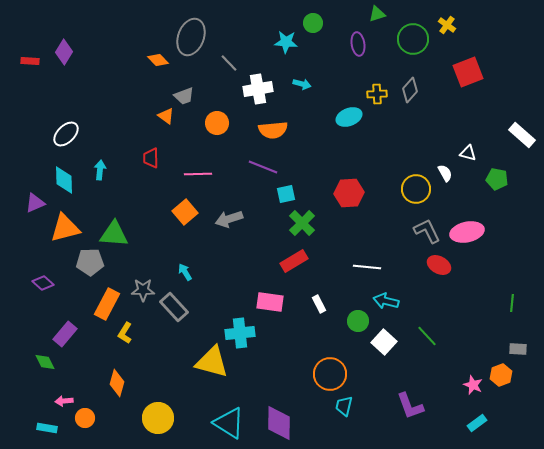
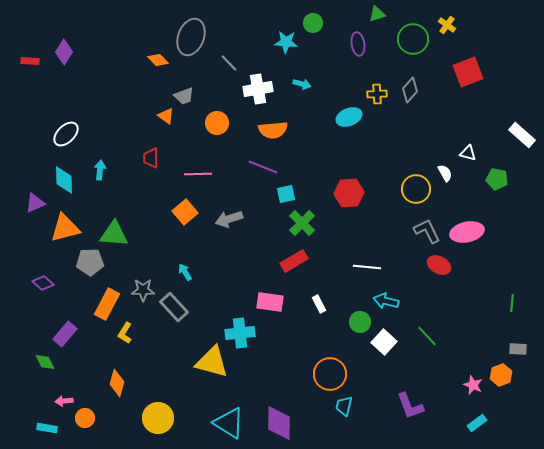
green circle at (358, 321): moved 2 px right, 1 px down
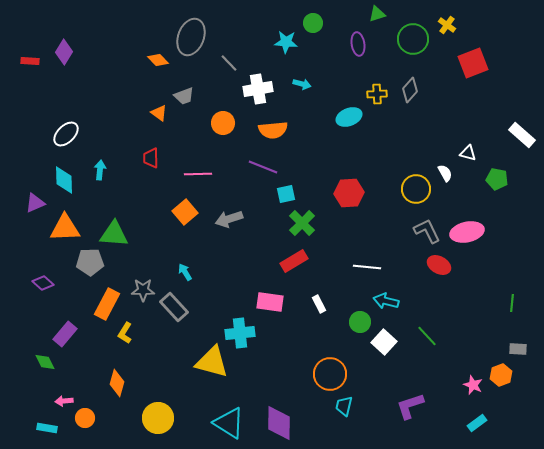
red square at (468, 72): moved 5 px right, 9 px up
orange triangle at (166, 116): moved 7 px left, 3 px up
orange circle at (217, 123): moved 6 px right
orange triangle at (65, 228): rotated 12 degrees clockwise
purple L-shape at (410, 406): rotated 92 degrees clockwise
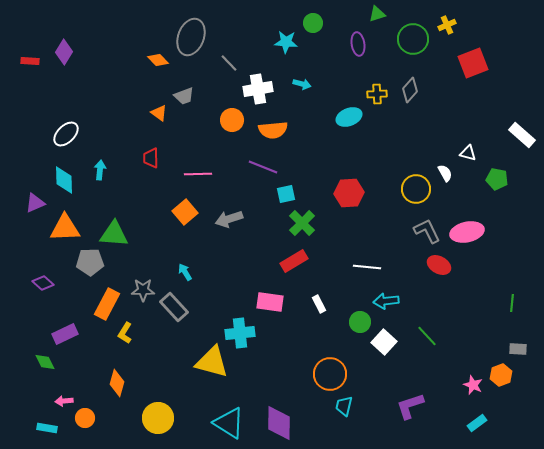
yellow cross at (447, 25): rotated 30 degrees clockwise
orange circle at (223, 123): moved 9 px right, 3 px up
cyan arrow at (386, 301): rotated 20 degrees counterclockwise
purple rectangle at (65, 334): rotated 25 degrees clockwise
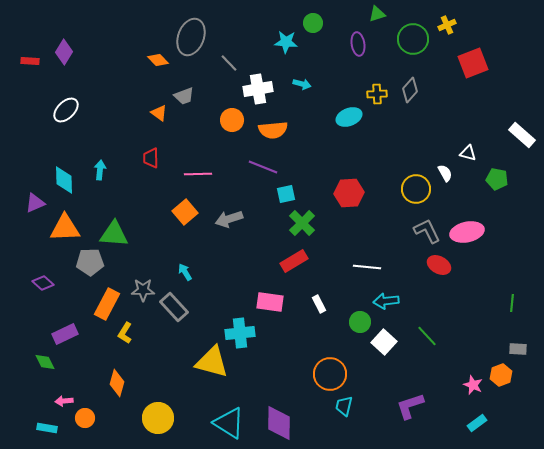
white ellipse at (66, 134): moved 24 px up
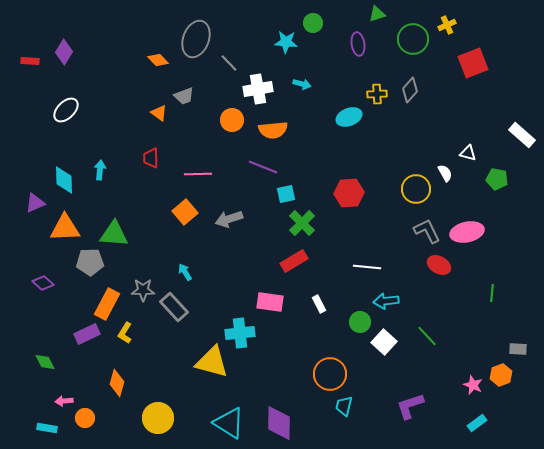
gray ellipse at (191, 37): moved 5 px right, 2 px down
green line at (512, 303): moved 20 px left, 10 px up
purple rectangle at (65, 334): moved 22 px right
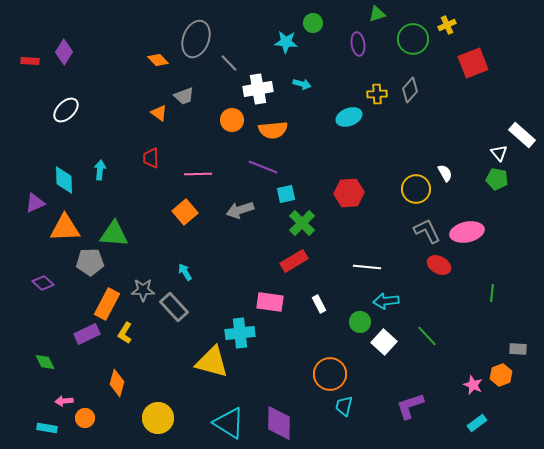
white triangle at (468, 153): moved 31 px right; rotated 36 degrees clockwise
gray arrow at (229, 219): moved 11 px right, 9 px up
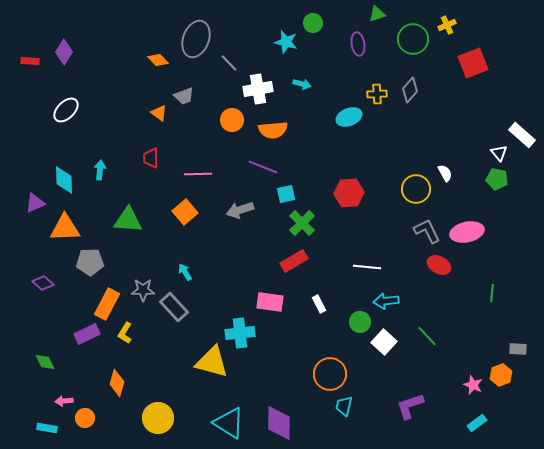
cyan star at (286, 42): rotated 10 degrees clockwise
green triangle at (114, 234): moved 14 px right, 14 px up
